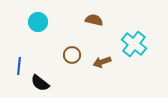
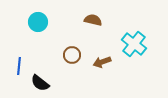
brown semicircle: moved 1 px left
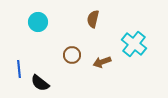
brown semicircle: moved 1 px up; rotated 90 degrees counterclockwise
blue line: moved 3 px down; rotated 12 degrees counterclockwise
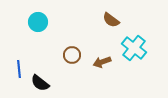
brown semicircle: moved 18 px right, 1 px down; rotated 66 degrees counterclockwise
cyan cross: moved 4 px down
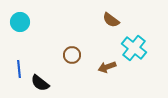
cyan circle: moved 18 px left
brown arrow: moved 5 px right, 5 px down
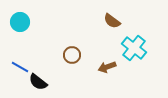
brown semicircle: moved 1 px right, 1 px down
blue line: moved 1 px right, 2 px up; rotated 54 degrees counterclockwise
black semicircle: moved 2 px left, 1 px up
